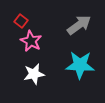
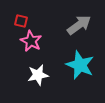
red square: rotated 24 degrees counterclockwise
cyan star: rotated 20 degrees clockwise
white star: moved 4 px right, 1 px down
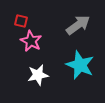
gray arrow: moved 1 px left
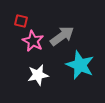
gray arrow: moved 16 px left, 11 px down
pink star: moved 2 px right
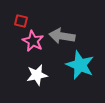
gray arrow: rotated 135 degrees counterclockwise
white star: moved 1 px left
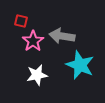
pink star: rotated 10 degrees clockwise
